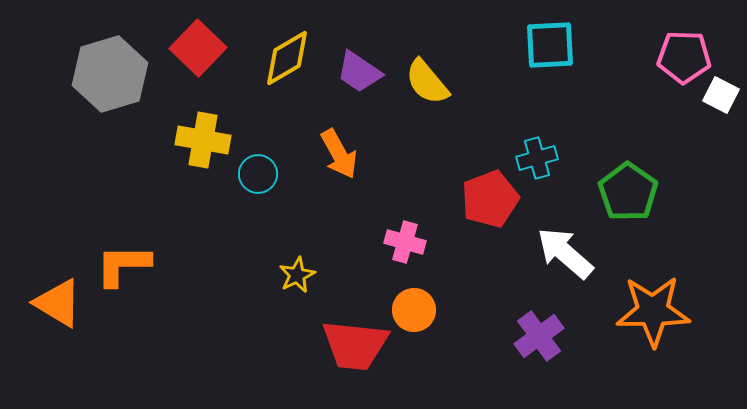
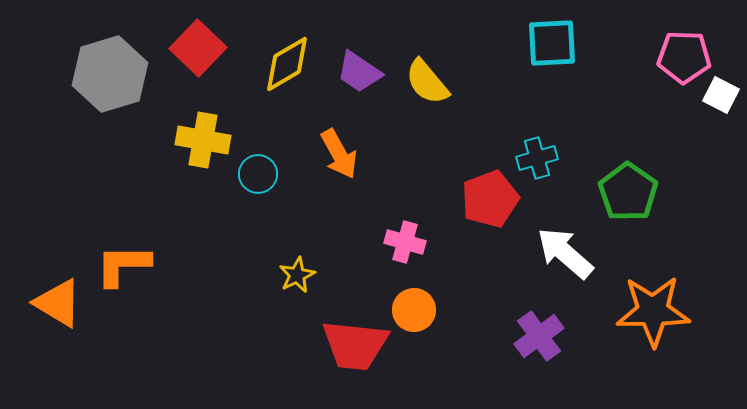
cyan square: moved 2 px right, 2 px up
yellow diamond: moved 6 px down
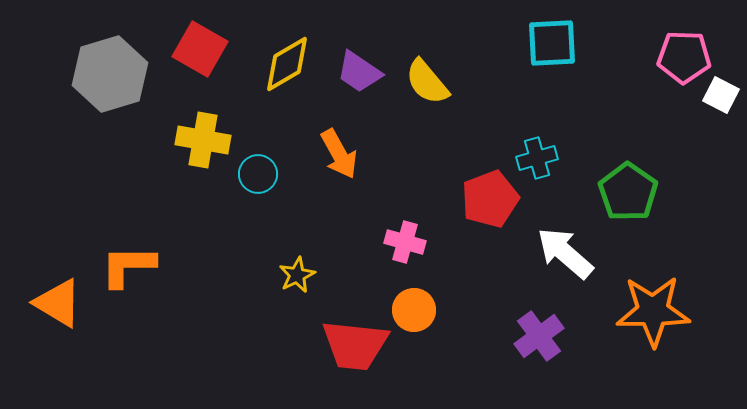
red square: moved 2 px right, 1 px down; rotated 14 degrees counterclockwise
orange L-shape: moved 5 px right, 1 px down
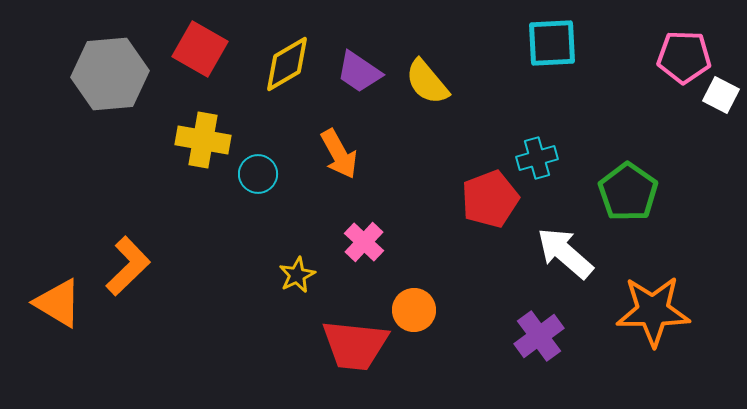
gray hexagon: rotated 12 degrees clockwise
pink cross: moved 41 px left; rotated 27 degrees clockwise
orange L-shape: rotated 136 degrees clockwise
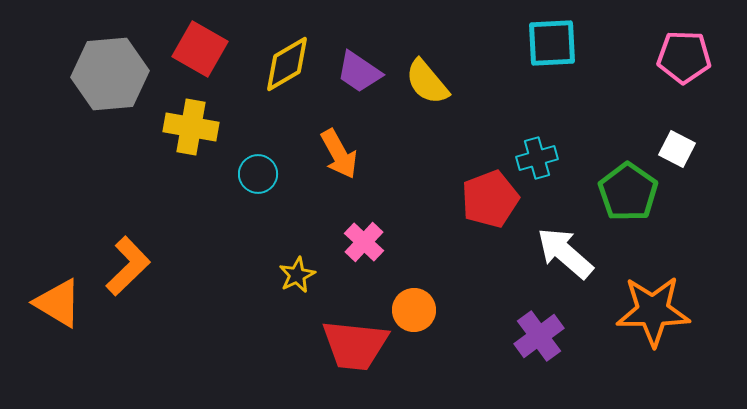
white square: moved 44 px left, 54 px down
yellow cross: moved 12 px left, 13 px up
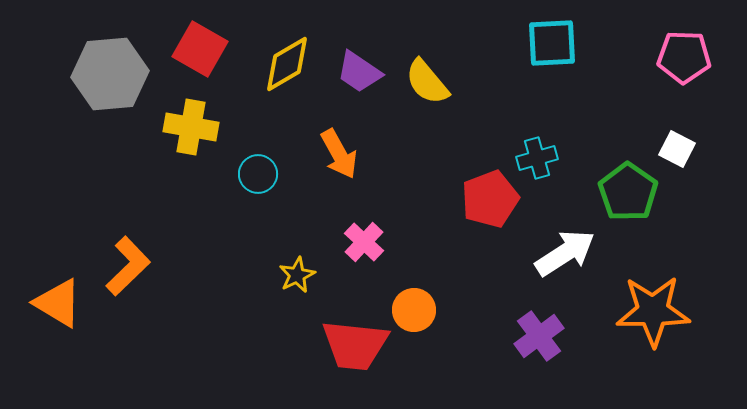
white arrow: rotated 106 degrees clockwise
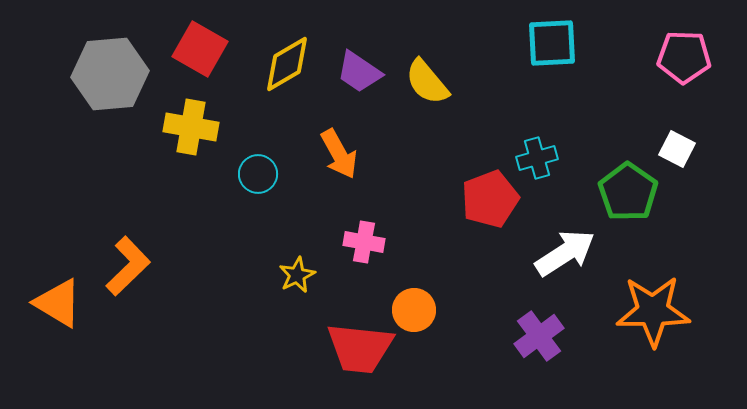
pink cross: rotated 33 degrees counterclockwise
red trapezoid: moved 5 px right, 3 px down
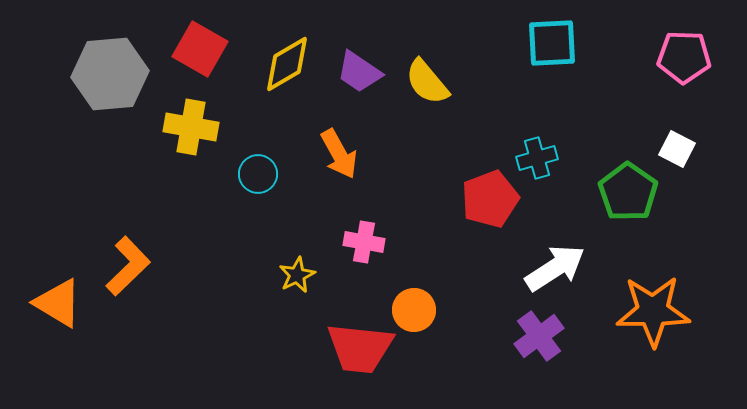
white arrow: moved 10 px left, 15 px down
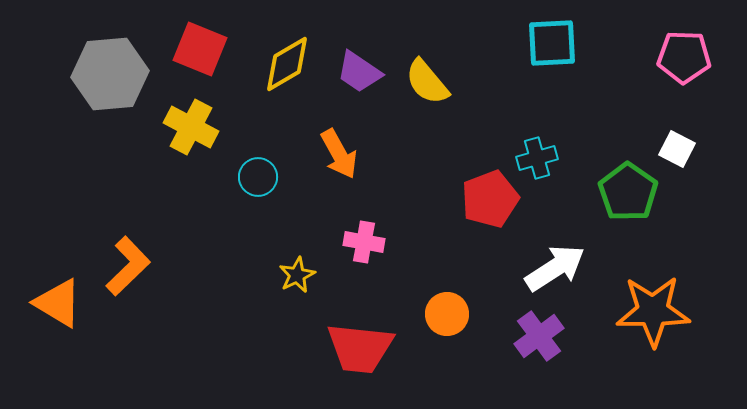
red square: rotated 8 degrees counterclockwise
yellow cross: rotated 18 degrees clockwise
cyan circle: moved 3 px down
orange circle: moved 33 px right, 4 px down
